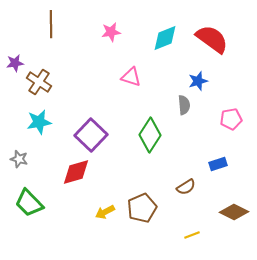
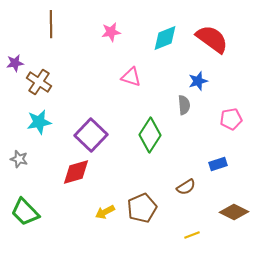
green trapezoid: moved 4 px left, 9 px down
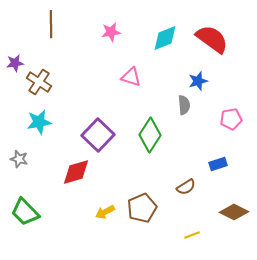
purple square: moved 7 px right
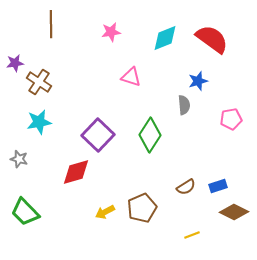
blue rectangle: moved 22 px down
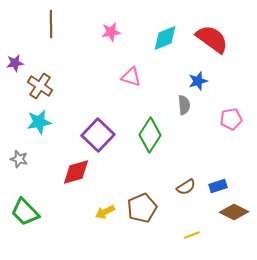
brown cross: moved 1 px right, 4 px down
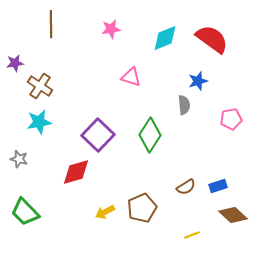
pink star: moved 3 px up
brown diamond: moved 1 px left, 3 px down; rotated 16 degrees clockwise
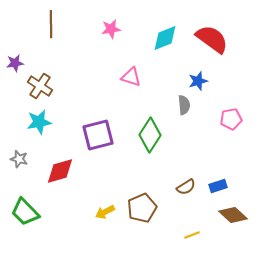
purple square: rotated 32 degrees clockwise
red diamond: moved 16 px left, 1 px up
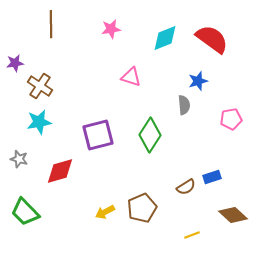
blue rectangle: moved 6 px left, 9 px up
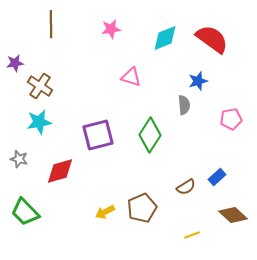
blue rectangle: moved 5 px right; rotated 24 degrees counterclockwise
